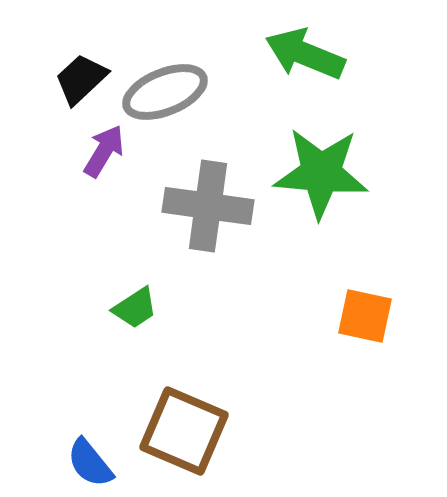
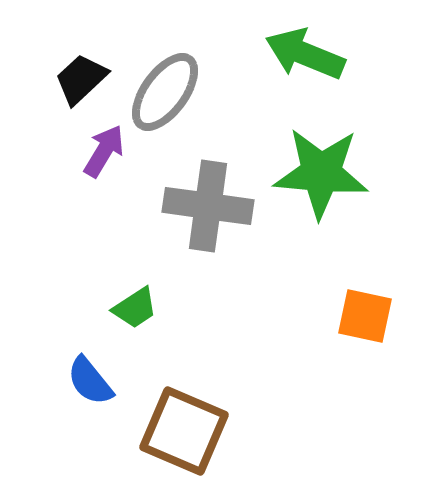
gray ellipse: rotated 32 degrees counterclockwise
blue semicircle: moved 82 px up
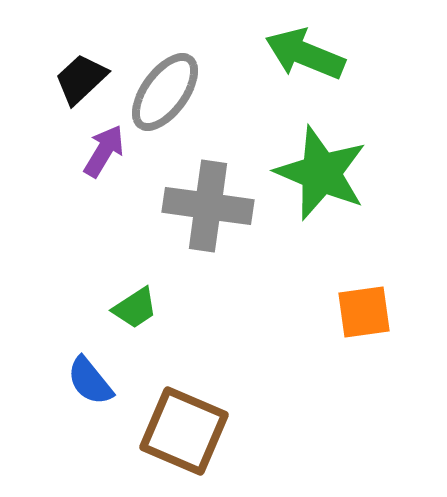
green star: rotated 18 degrees clockwise
orange square: moved 1 px left, 4 px up; rotated 20 degrees counterclockwise
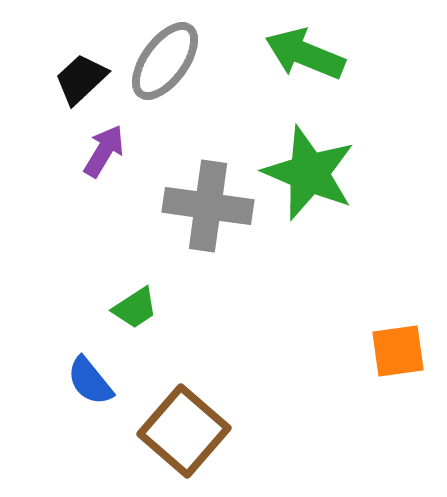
gray ellipse: moved 31 px up
green star: moved 12 px left
orange square: moved 34 px right, 39 px down
brown square: rotated 18 degrees clockwise
